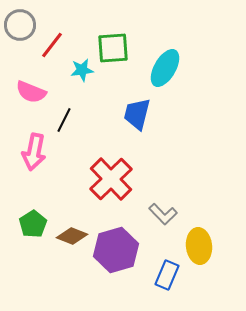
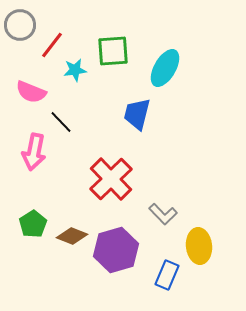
green square: moved 3 px down
cyan star: moved 7 px left
black line: moved 3 px left, 2 px down; rotated 70 degrees counterclockwise
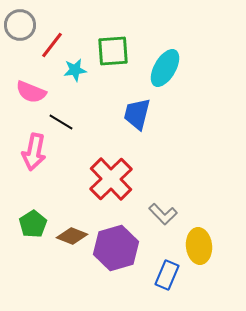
black line: rotated 15 degrees counterclockwise
purple hexagon: moved 2 px up
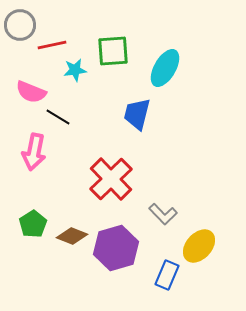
red line: rotated 40 degrees clockwise
black line: moved 3 px left, 5 px up
yellow ellipse: rotated 48 degrees clockwise
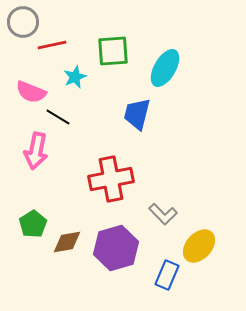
gray circle: moved 3 px right, 3 px up
cyan star: moved 7 px down; rotated 15 degrees counterclockwise
pink arrow: moved 2 px right, 1 px up
red cross: rotated 33 degrees clockwise
brown diamond: moved 5 px left, 6 px down; rotated 32 degrees counterclockwise
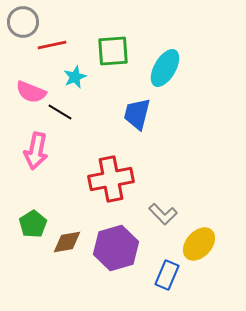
black line: moved 2 px right, 5 px up
yellow ellipse: moved 2 px up
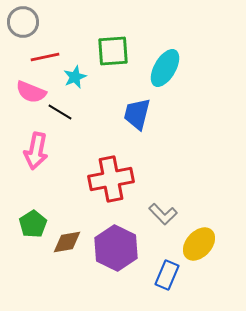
red line: moved 7 px left, 12 px down
purple hexagon: rotated 18 degrees counterclockwise
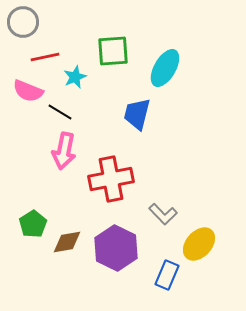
pink semicircle: moved 3 px left, 1 px up
pink arrow: moved 28 px right
